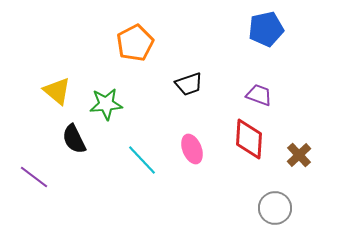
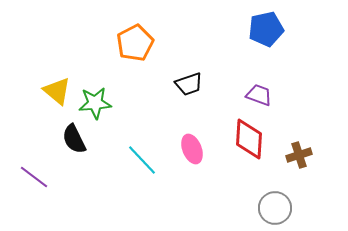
green star: moved 11 px left, 1 px up
brown cross: rotated 25 degrees clockwise
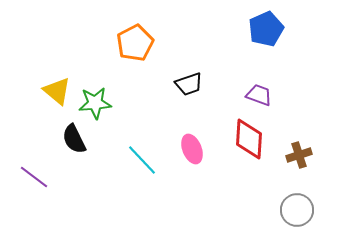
blue pentagon: rotated 12 degrees counterclockwise
gray circle: moved 22 px right, 2 px down
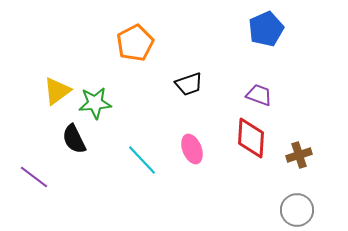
yellow triangle: rotated 44 degrees clockwise
red diamond: moved 2 px right, 1 px up
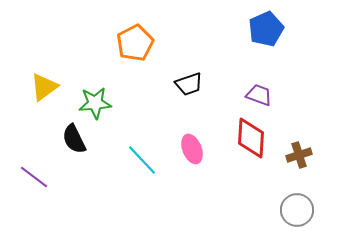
yellow triangle: moved 13 px left, 4 px up
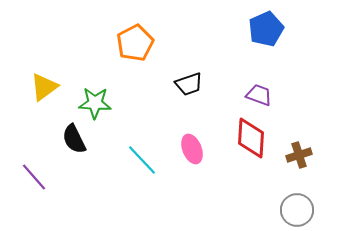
green star: rotated 8 degrees clockwise
purple line: rotated 12 degrees clockwise
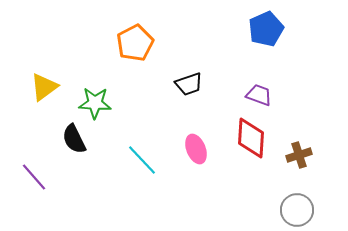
pink ellipse: moved 4 px right
